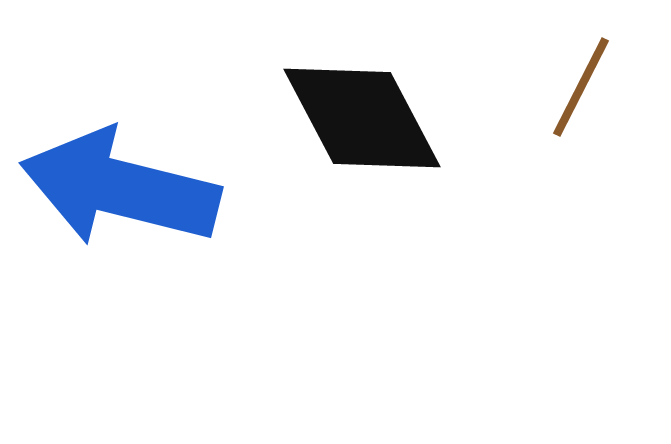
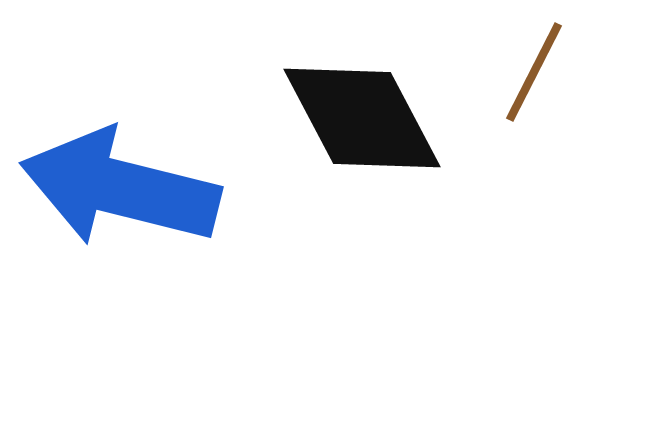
brown line: moved 47 px left, 15 px up
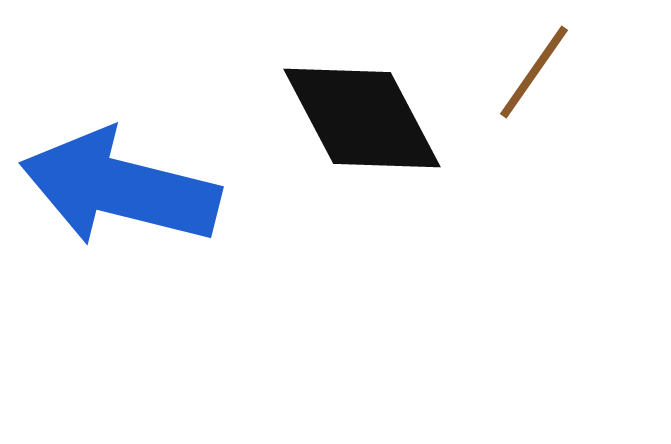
brown line: rotated 8 degrees clockwise
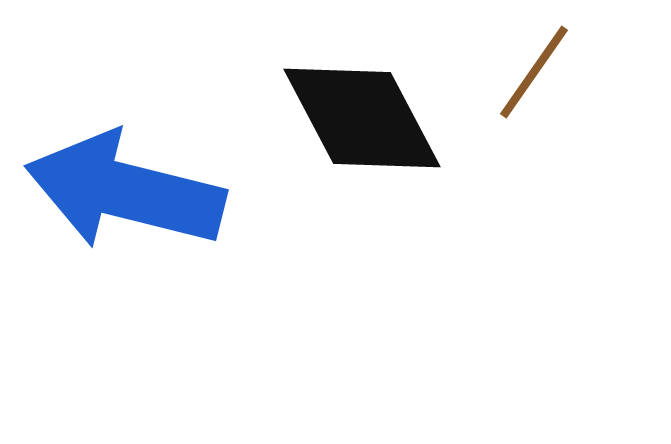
blue arrow: moved 5 px right, 3 px down
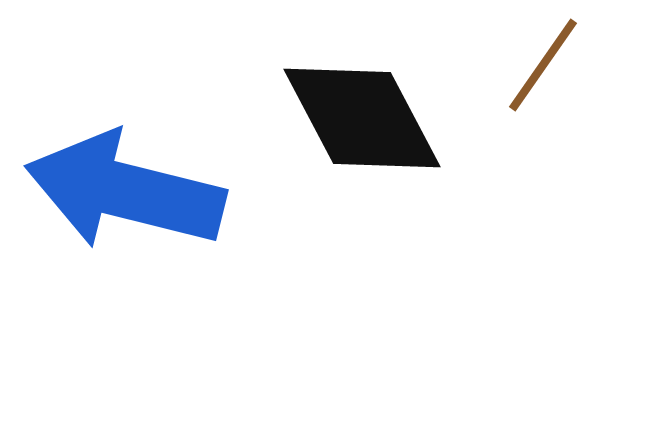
brown line: moved 9 px right, 7 px up
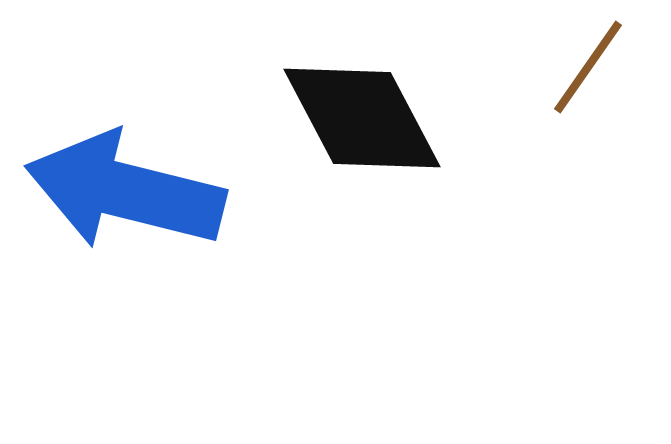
brown line: moved 45 px right, 2 px down
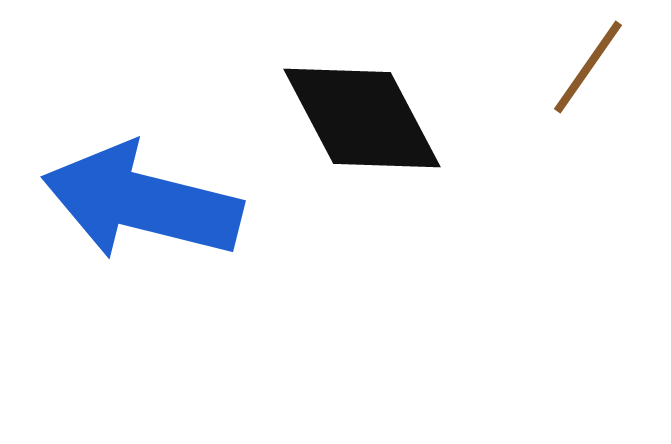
blue arrow: moved 17 px right, 11 px down
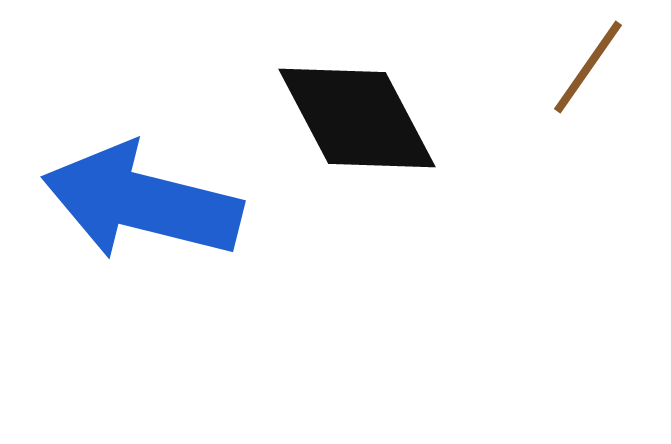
black diamond: moved 5 px left
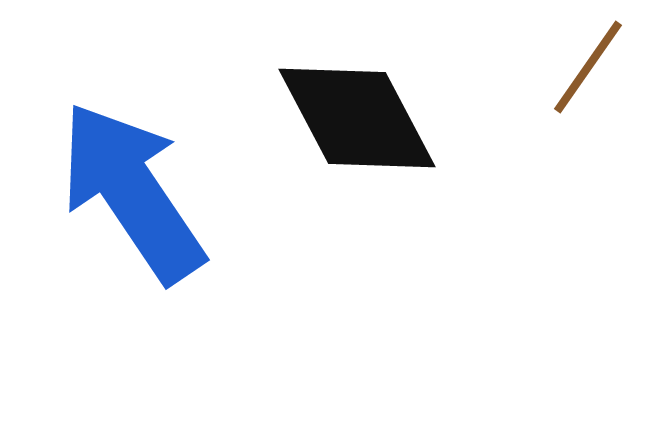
blue arrow: moved 10 px left, 10 px up; rotated 42 degrees clockwise
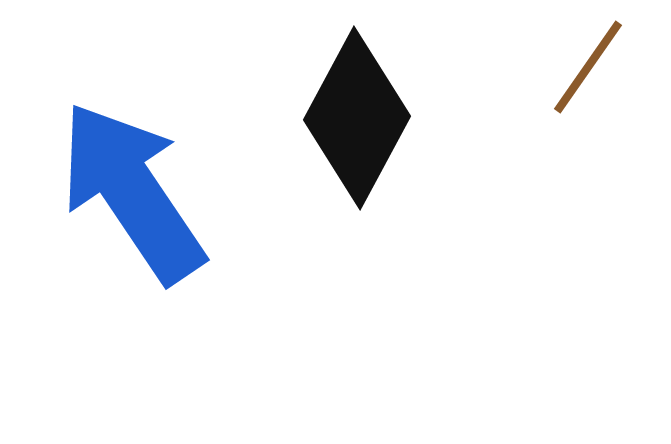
black diamond: rotated 56 degrees clockwise
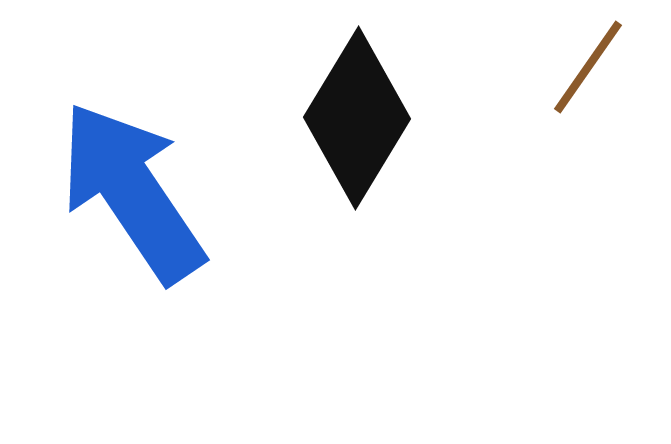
black diamond: rotated 3 degrees clockwise
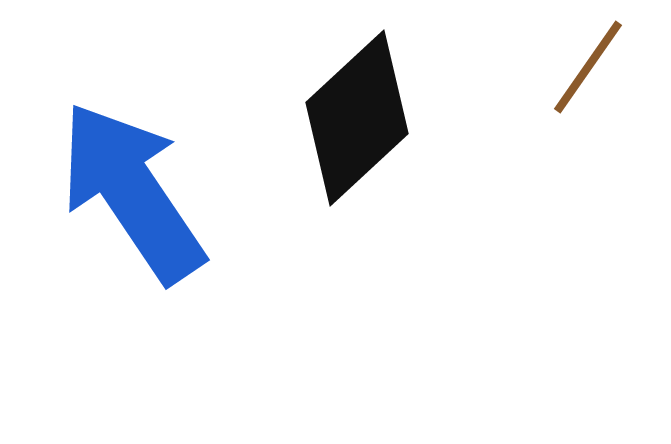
black diamond: rotated 16 degrees clockwise
